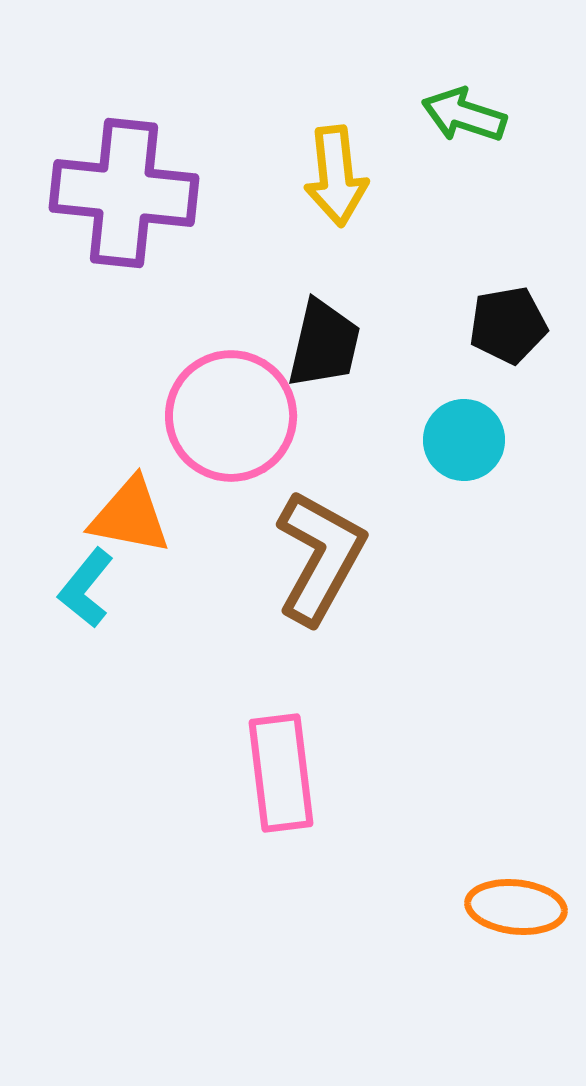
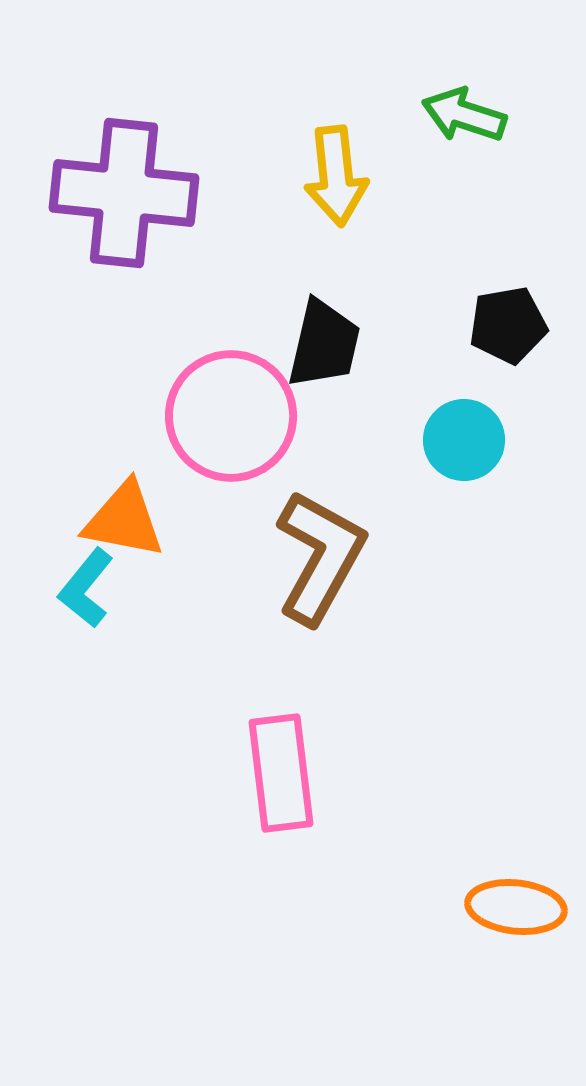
orange triangle: moved 6 px left, 4 px down
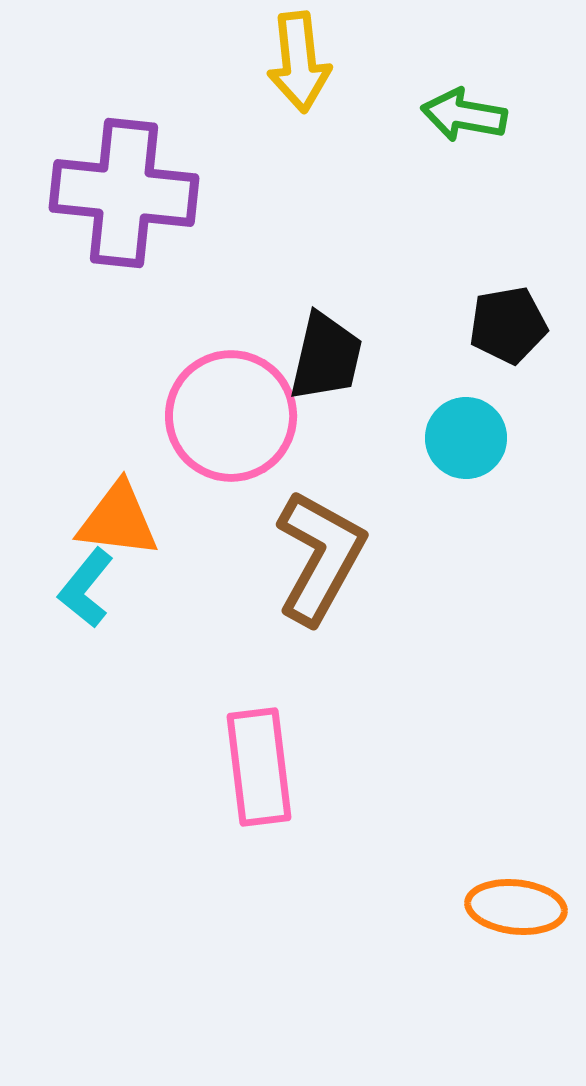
green arrow: rotated 8 degrees counterclockwise
yellow arrow: moved 37 px left, 114 px up
black trapezoid: moved 2 px right, 13 px down
cyan circle: moved 2 px right, 2 px up
orange triangle: moved 6 px left; rotated 4 degrees counterclockwise
pink rectangle: moved 22 px left, 6 px up
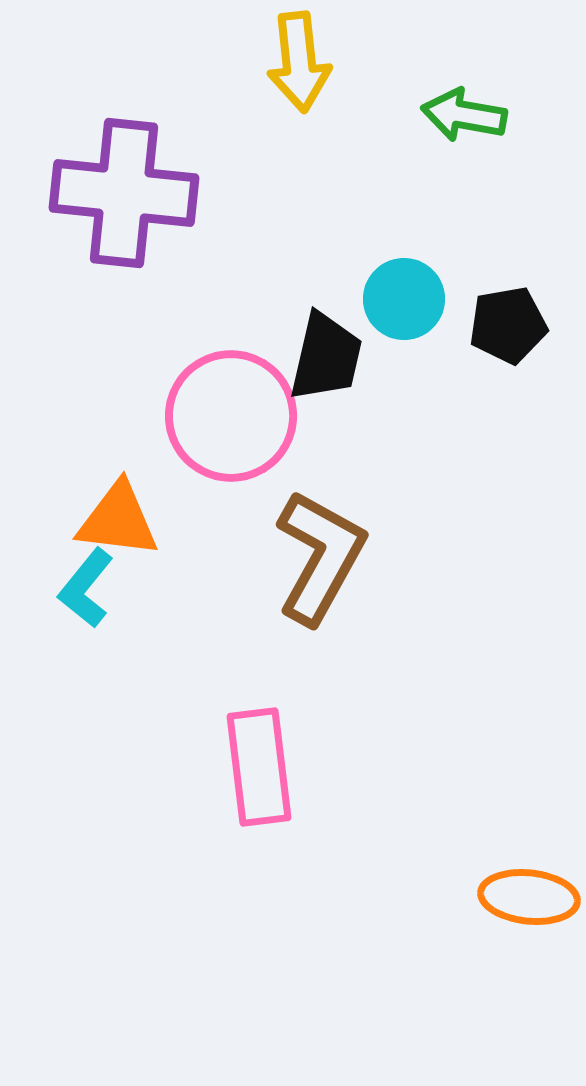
cyan circle: moved 62 px left, 139 px up
orange ellipse: moved 13 px right, 10 px up
